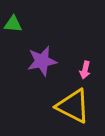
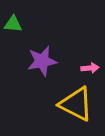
pink arrow: moved 5 px right, 2 px up; rotated 108 degrees counterclockwise
yellow triangle: moved 3 px right, 2 px up
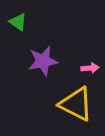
green triangle: moved 5 px right, 2 px up; rotated 30 degrees clockwise
purple star: moved 1 px right
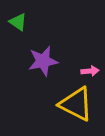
pink arrow: moved 3 px down
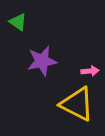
purple star: moved 1 px left
yellow triangle: moved 1 px right
